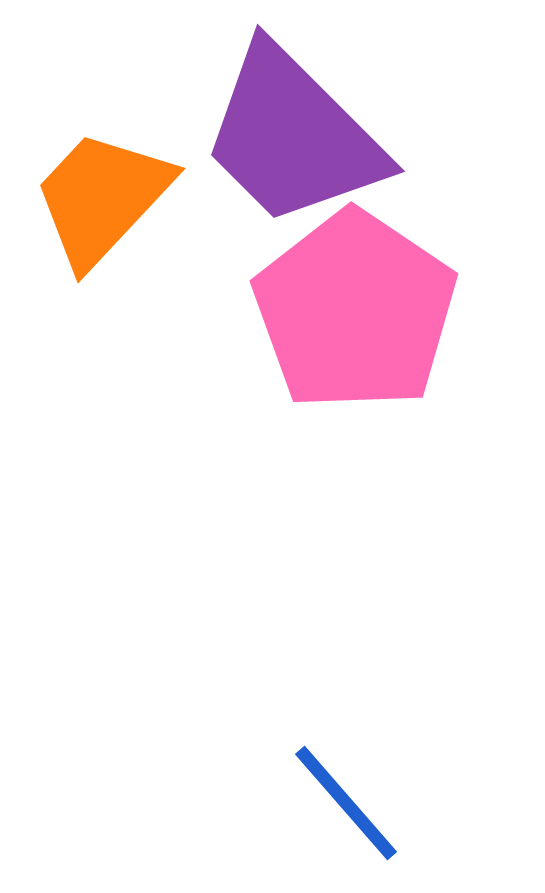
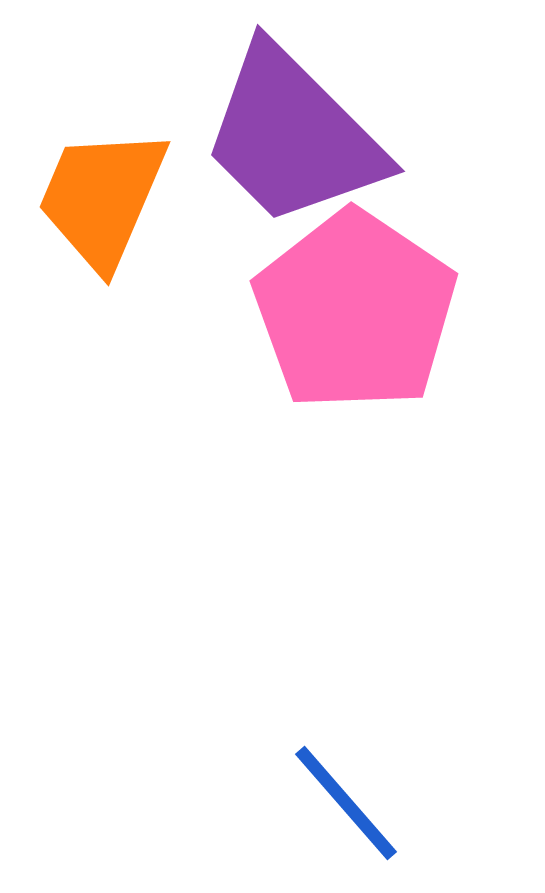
orange trapezoid: rotated 20 degrees counterclockwise
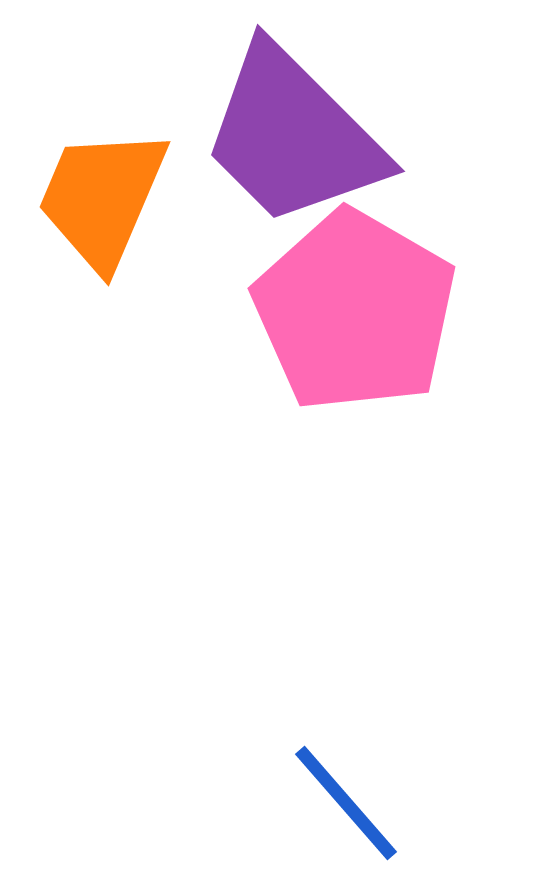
pink pentagon: rotated 4 degrees counterclockwise
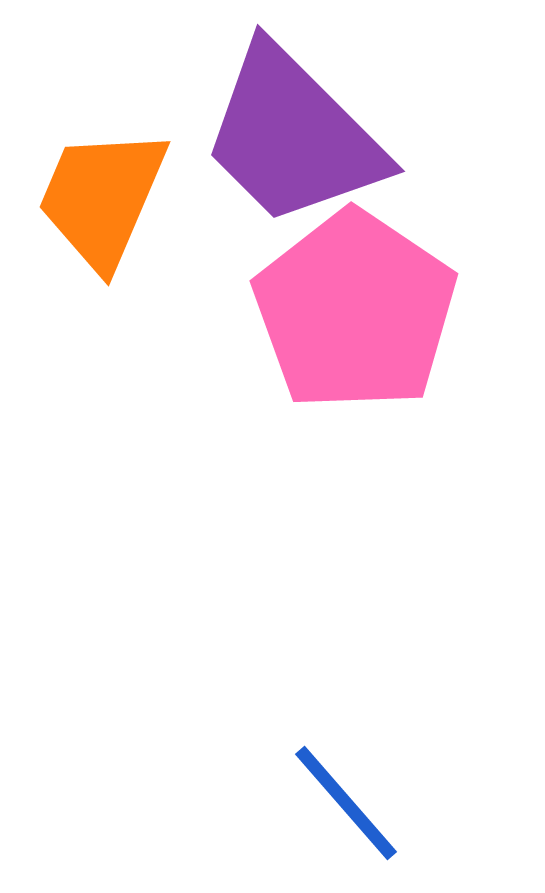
pink pentagon: rotated 4 degrees clockwise
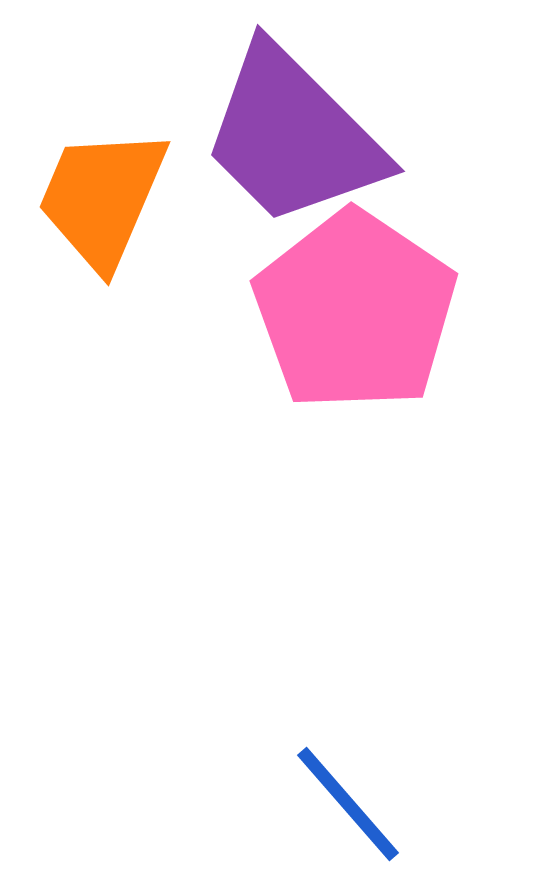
blue line: moved 2 px right, 1 px down
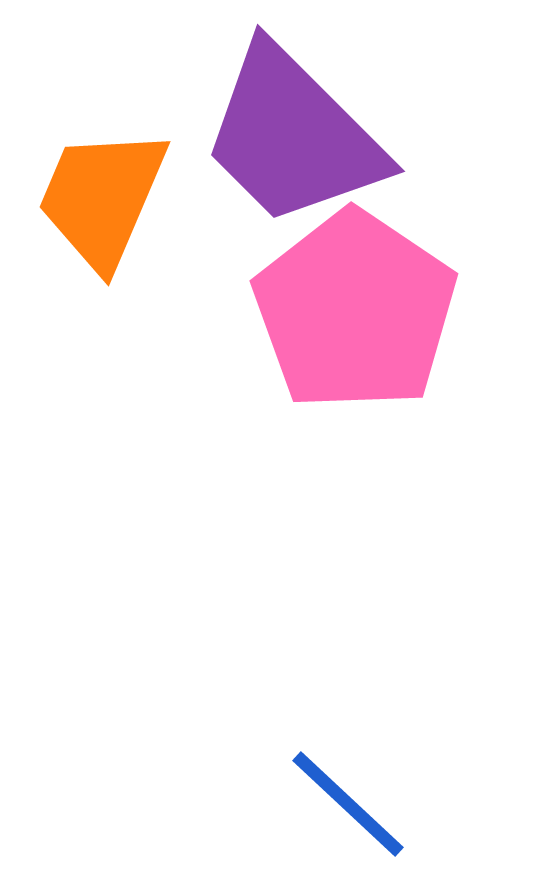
blue line: rotated 6 degrees counterclockwise
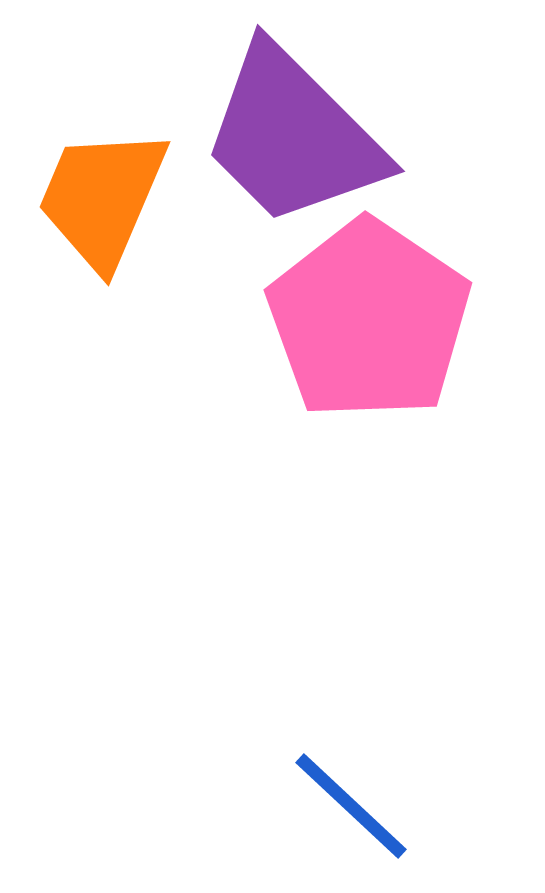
pink pentagon: moved 14 px right, 9 px down
blue line: moved 3 px right, 2 px down
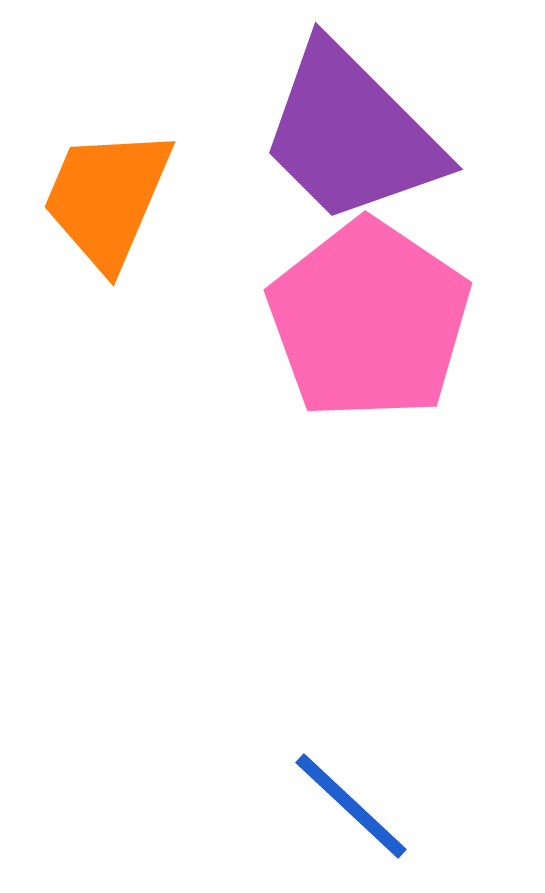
purple trapezoid: moved 58 px right, 2 px up
orange trapezoid: moved 5 px right
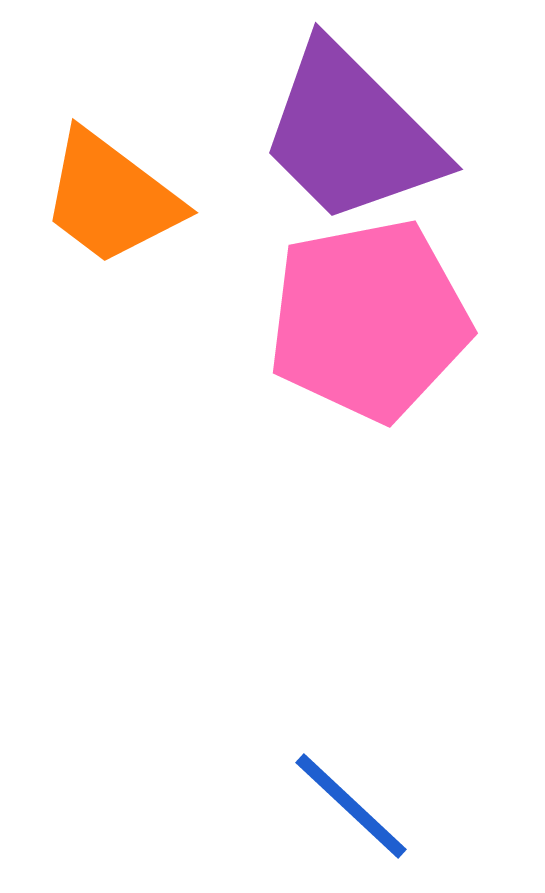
orange trapezoid: moved 4 px right; rotated 76 degrees counterclockwise
pink pentagon: rotated 27 degrees clockwise
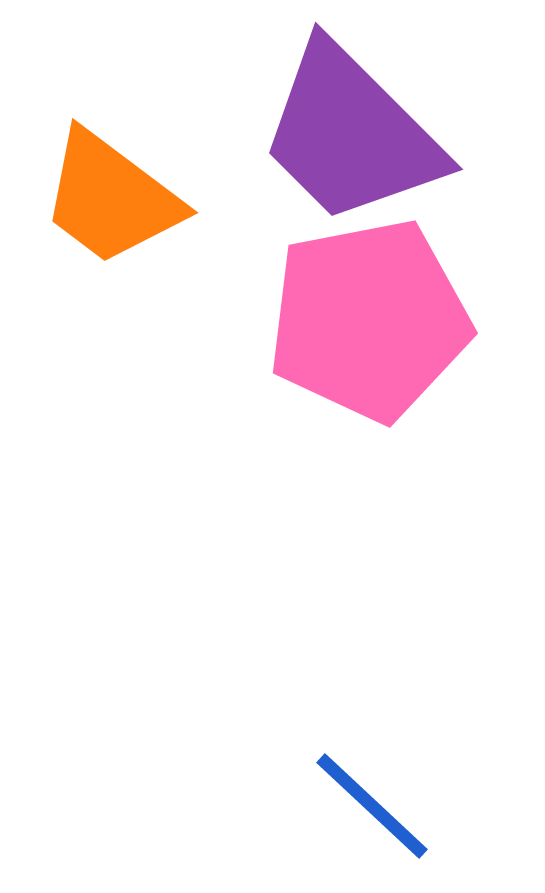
blue line: moved 21 px right
